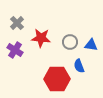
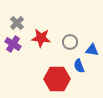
blue triangle: moved 1 px right, 5 px down
purple cross: moved 2 px left, 6 px up
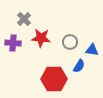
gray cross: moved 7 px right, 4 px up
purple cross: moved 1 px up; rotated 28 degrees counterclockwise
blue semicircle: rotated 128 degrees counterclockwise
red hexagon: moved 3 px left
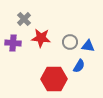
blue triangle: moved 4 px left, 4 px up
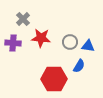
gray cross: moved 1 px left
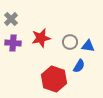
gray cross: moved 12 px left
red star: rotated 18 degrees counterclockwise
red hexagon: rotated 20 degrees clockwise
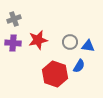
gray cross: moved 3 px right; rotated 24 degrees clockwise
red star: moved 3 px left, 2 px down
red hexagon: moved 1 px right, 5 px up
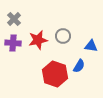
gray cross: rotated 24 degrees counterclockwise
gray circle: moved 7 px left, 6 px up
blue triangle: moved 3 px right
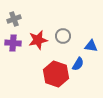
gray cross: rotated 24 degrees clockwise
blue semicircle: moved 1 px left, 2 px up
red hexagon: moved 1 px right
